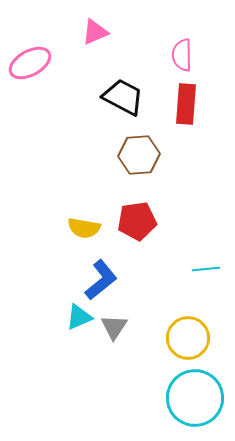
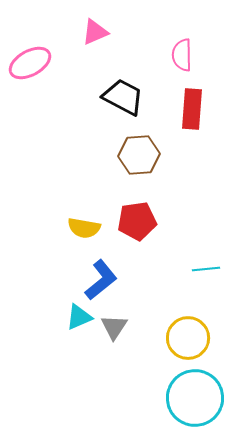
red rectangle: moved 6 px right, 5 px down
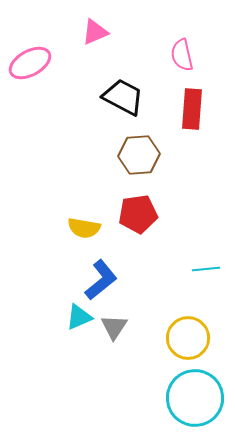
pink semicircle: rotated 12 degrees counterclockwise
red pentagon: moved 1 px right, 7 px up
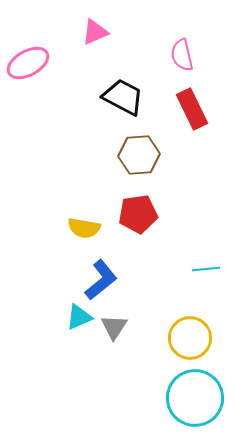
pink ellipse: moved 2 px left
red rectangle: rotated 30 degrees counterclockwise
yellow circle: moved 2 px right
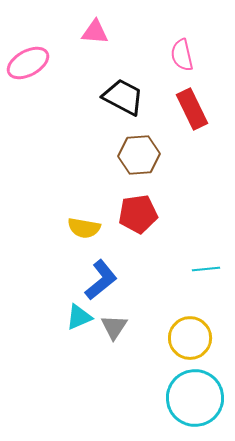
pink triangle: rotated 28 degrees clockwise
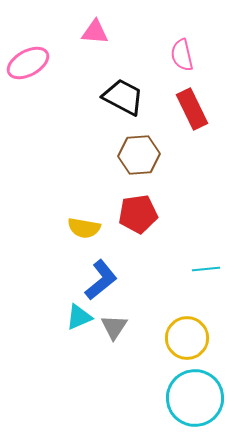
yellow circle: moved 3 px left
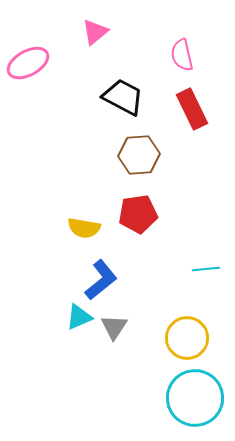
pink triangle: rotated 44 degrees counterclockwise
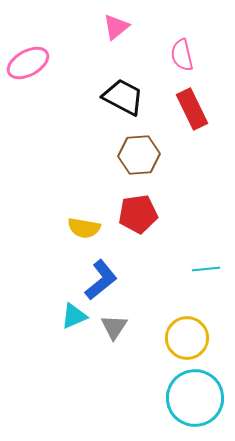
pink triangle: moved 21 px right, 5 px up
cyan triangle: moved 5 px left, 1 px up
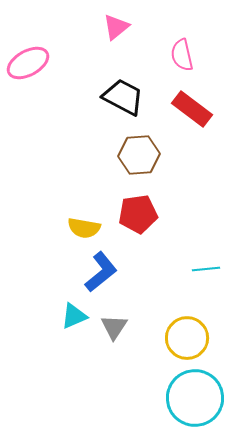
red rectangle: rotated 27 degrees counterclockwise
blue L-shape: moved 8 px up
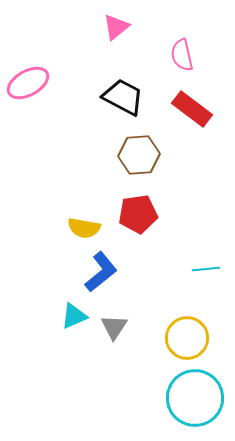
pink ellipse: moved 20 px down
